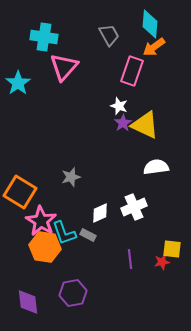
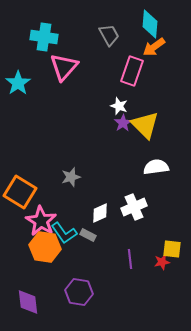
yellow triangle: rotated 20 degrees clockwise
cyan L-shape: rotated 16 degrees counterclockwise
purple hexagon: moved 6 px right, 1 px up; rotated 20 degrees clockwise
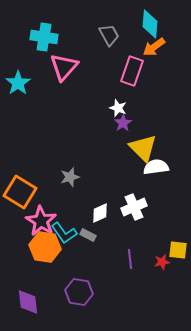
white star: moved 1 px left, 2 px down
yellow triangle: moved 2 px left, 23 px down
gray star: moved 1 px left
yellow square: moved 6 px right, 1 px down
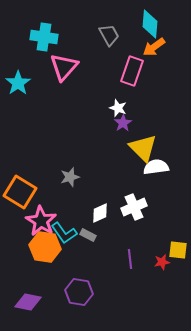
purple diamond: rotated 72 degrees counterclockwise
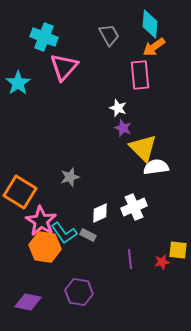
cyan cross: rotated 12 degrees clockwise
pink rectangle: moved 8 px right, 4 px down; rotated 24 degrees counterclockwise
purple star: moved 5 px down; rotated 18 degrees counterclockwise
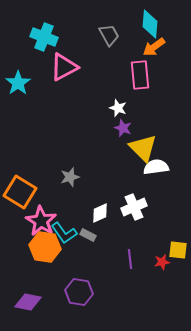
pink triangle: rotated 20 degrees clockwise
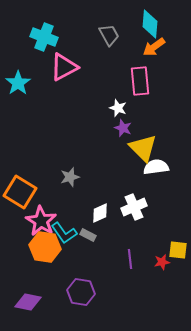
pink rectangle: moved 6 px down
purple hexagon: moved 2 px right
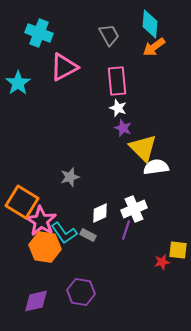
cyan cross: moved 5 px left, 4 px up
pink rectangle: moved 23 px left
orange square: moved 2 px right, 10 px down
white cross: moved 2 px down
purple line: moved 4 px left, 29 px up; rotated 24 degrees clockwise
purple diamond: moved 8 px right, 1 px up; rotated 24 degrees counterclockwise
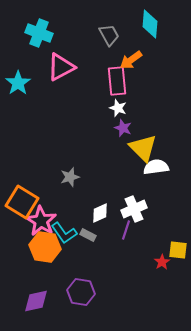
orange arrow: moved 23 px left, 13 px down
pink triangle: moved 3 px left
red star: rotated 21 degrees counterclockwise
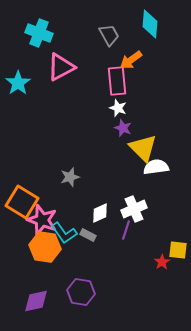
pink star: moved 1 px right, 1 px up; rotated 12 degrees counterclockwise
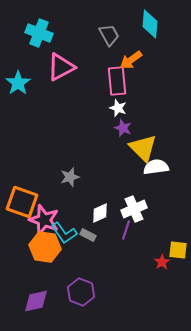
orange square: rotated 12 degrees counterclockwise
pink star: moved 2 px right
purple hexagon: rotated 12 degrees clockwise
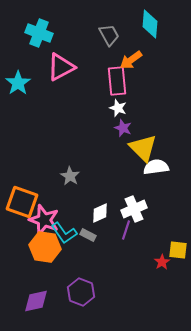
gray star: moved 1 px up; rotated 24 degrees counterclockwise
